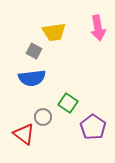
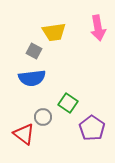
purple pentagon: moved 1 px left, 1 px down
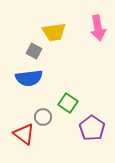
blue semicircle: moved 3 px left
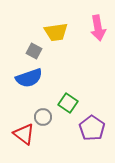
yellow trapezoid: moved 2 px right
blue semicircle: rotated 12 degrees counterclockwise
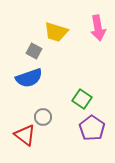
yellow trapezoid: rotated 25 degrees clockwise
green square: moved 14 px right, 4 px up
red triangle: moved 1 px right, 1 px down
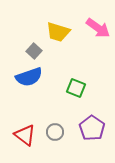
pink arrow: rotated 45 degrees counterclockwise
yellow trapezoid: moved 2 px right
gray square: rotated 14 degrees clockwise
blue semicircle: moved 1 px up
green square: moved 6 px left, 11 px up; rotated 12 degrees counterclockwise
gray circle: moved 12 px right, 15 px down
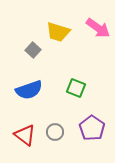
gray square: moved 1 px left, 1 px up
blue semicircle: moved 13 px down
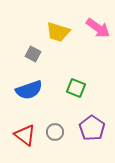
gray square: moved 4 px down; rotated 14 degrees counterclockwise
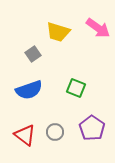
gray square: rotated 28 degrees clockwise
